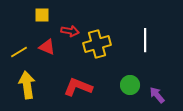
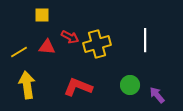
red arrow: moved 6 px down; rotated 18 degrees clockwise
red triangle: rotated 18 degrees counterclockwise
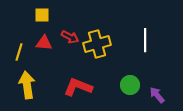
red triangle: moved 3 px left, 4 px up
yellow line: rotated 42 degrees counterclockwise
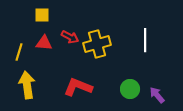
green circle: moved 4 px down
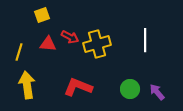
yellow square: rotated 21 degrees counterclockwise
red triangle: moved 4 px right, 1 px down
purple arrow: moved 3 px up
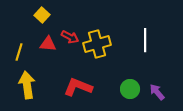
yellow square: rotated 28 degrees counterclockwise
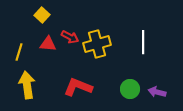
white line: moved 2 px left, 2 px down
purple arrow: rotated 36 degrees counterclockwise
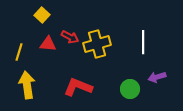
purple arrow: moved 15 px up; rotated 30 degrees counterclockwise
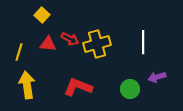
red arrow: moved 2 px down
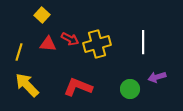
yellow arrow: rotated 36 degrees counterclockwise
